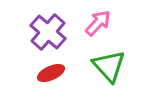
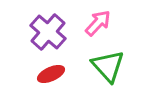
green triangle: moved 1 px left
red ellipse: moved 1 px down
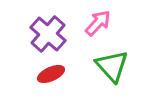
purple cross: moved 2 px down
green triangle: moved 4 px right
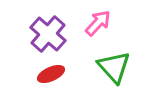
green triangle: moved 2 px right, 1 px down
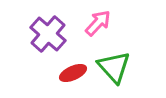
red ellipse: moved 22 px right, 1 px up
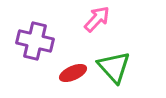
pink arrow: moved 1 px left, 4 px up
purple cross: moved 13 px left, 7 px down; rotated 27 degrees counterclockwise
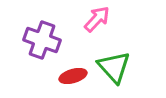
purple cross: moved 7 px right, 1 px up; rotated 6 degrees clockwise
red ellipse: moved 3 px down; rotated 8 degrees clockwise
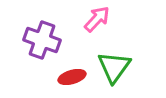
green triangle: rotated 18 degrees clockwise
red ellipse: moved 1 px left, 1 px down
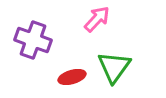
purple cross: moved 9 px left
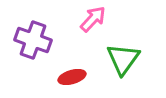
pink arrow: moved 4 px left
green triangle: moved 9 px right, 8 px up
